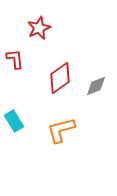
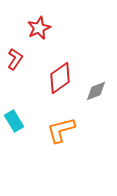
red L-shape: rotated 40 degrees clockwise
gray diamond: moved 5 px down
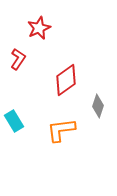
red L-shape: moved 3 px right
red diamond: moved 6 px right, 2 px down
gray diamond: moved 2 px right, 15 px down; rotated 50 degrees counterclockwise
orange L-shape: rotated 8 degrees clockwise
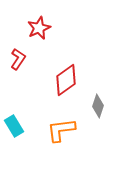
cyan rectangle: moved 5 px down
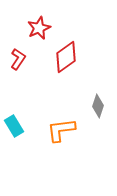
red diamond: moved 23 px up
